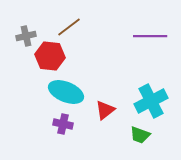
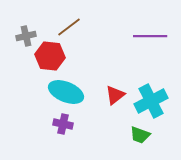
red triangle: moved 10 px right, 15 px up
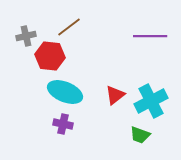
cyan ellipse: moved 1 px left
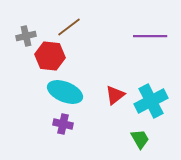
green trapezoid: moved 4 px down; rotated 140 degrees counterclockwise
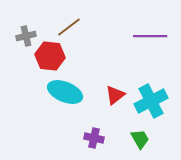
purple cross: moved 31 px right, 14 px down
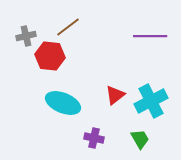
brown line: moved 1 px left
cyan ellipse: moved 2 px left, 11 px down
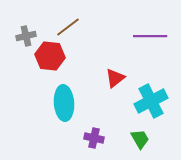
red triangle: moved 17 px up
cyan ellipse: moved 1 px right; rotated 64 degrees clockwise
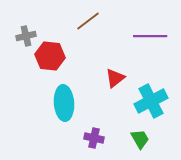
brown line: moved 20 px right, 6 px up
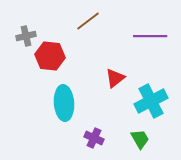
purple cross: rotated 12 degrees clockwise
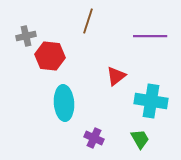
brown line: rotated 35 degrees counterclockwise
red triangle: moved 1 px right, 2 px up
cyan cross: rotated 36 degrees clockwise
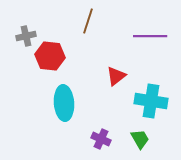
purple cross: moved 7 px right, 1 px down
